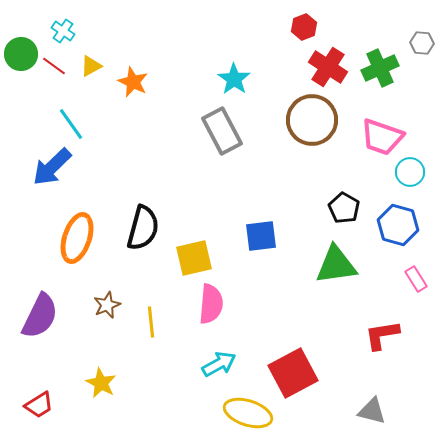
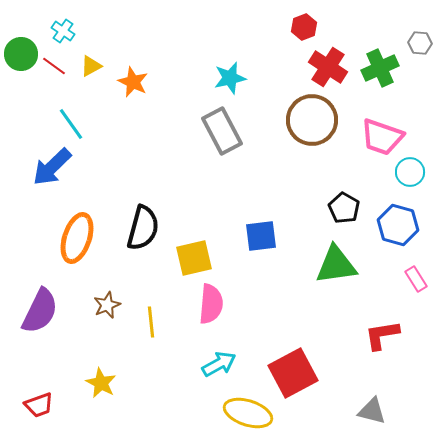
gray hexagon: moved 2 px left
cyan star: moved 4 px left, 1 px up; rotated 24 degrees clockwise
purple semicircle: moved 5 px up
red trapezoid: rotated 12 degrees clockwise
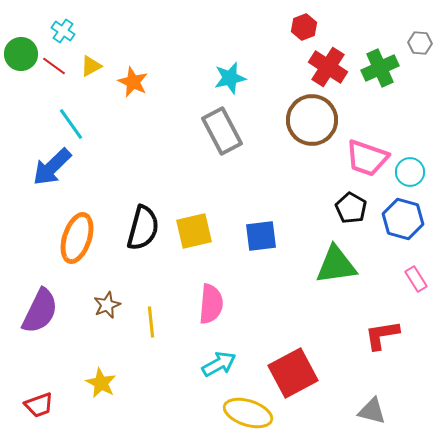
pink trapezoid: moved 15 px left, 21 px down
black pentagon: moved 7 px right
blue hexagon: moved 5 px right, 6 px up
yellow square: moved 27 px up
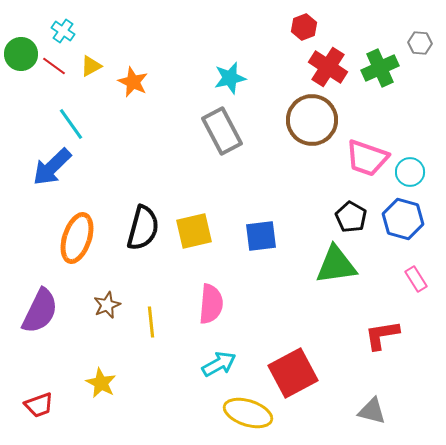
black pentagon: moved 9 px down
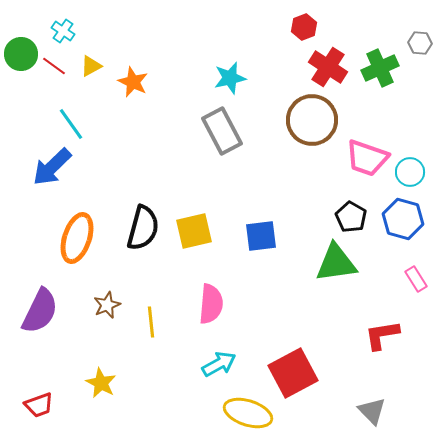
green triangle: moved 2 px up
gray triangle: rotated 32 degrees clockwise
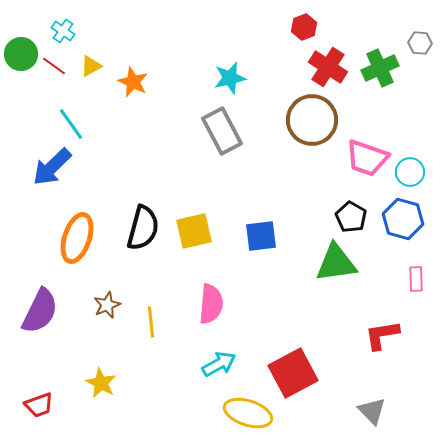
pink rectangle: rotated 30 degrees clockwise
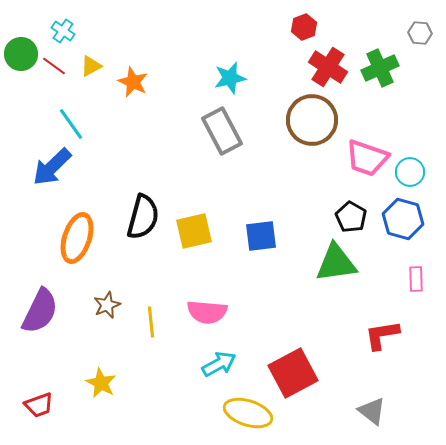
gray hexagon: moved 10 px up
black semicircle: moved 11 px up
pink semicircle: moved 4 px left, 8 px down; rotated 90 degrees clockwise
gray triangle: rotated 8 degrees counterclockwise
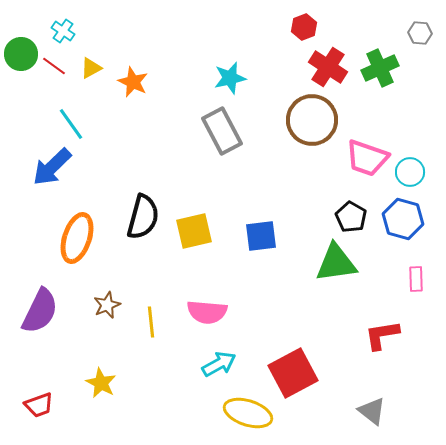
yellow triangle: moved 2 px down
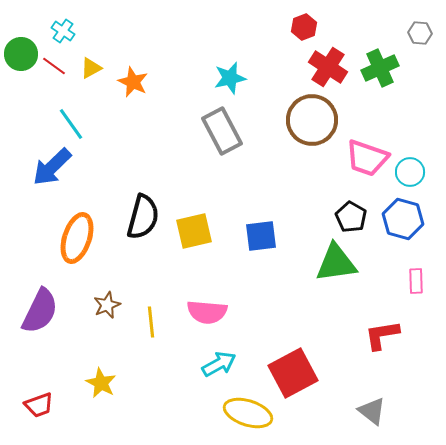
pink rectangle: moved 2 px down
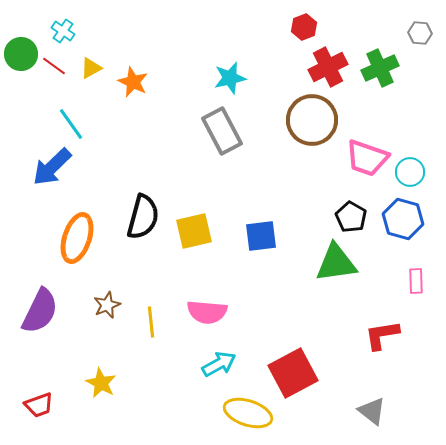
red cross: rotated 30 degrees clockwise
